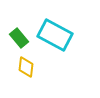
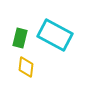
green rectangle: moved 1 px right; rotated 54 degrees clockwise
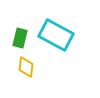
cyan rectangle: moved 1 px right
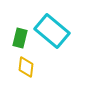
cyan rectangle: moved 4 px left, 4 px up; rotated 12 degrees clockwise
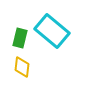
yellow diamond: moved 4 px left
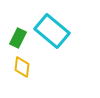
green rectangle: moved 2 px left; rotated 12 degrees clockwise
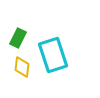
cyan rectangle: moved 1 px right, 24 px down; rotated 32 degrees clockwise
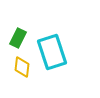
cyan rectangle: moved 1 px left, 3 px up
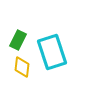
green rectangle: moved 2 px down
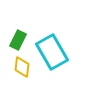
cyan rectangle: rotated 12 degrees counterclockwise
